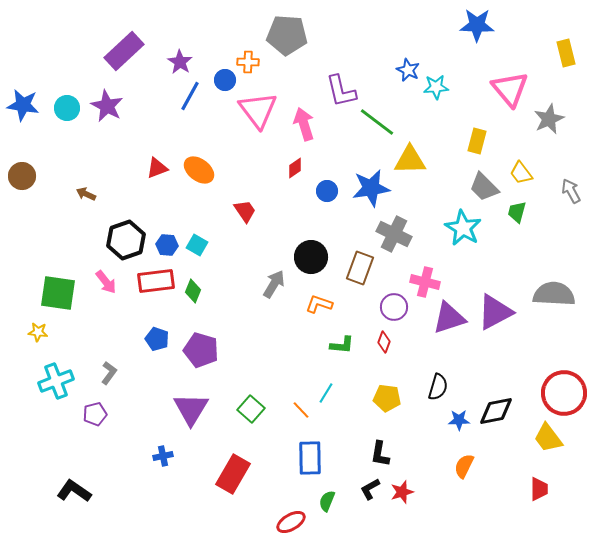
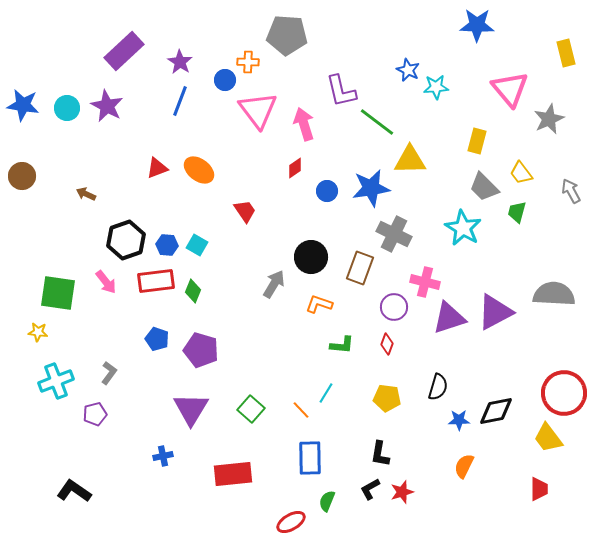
blue line at (190, 96): moved 10 px left, 5 px down; rotated 8 degrees counterclockwise
red diamond at (384, 342): moved 3 px right, 2 px down
red rectangle at (233, 474): rotated 54 degrees clockwise
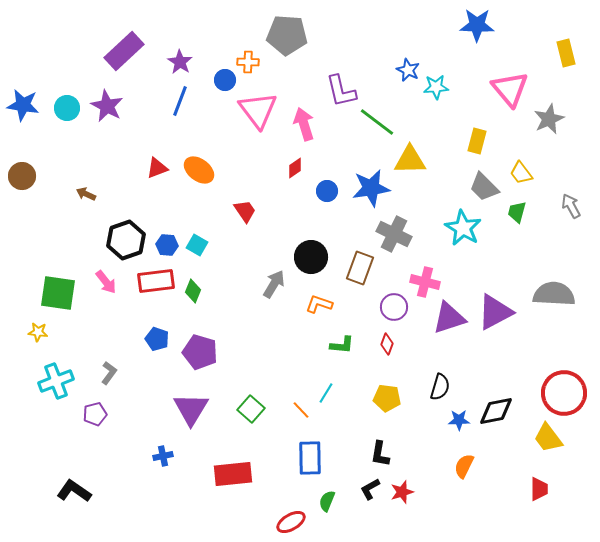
gray arrow at (571, 191): moved 15 px down
purple pentagon at (201, 350): moved 1 px left, 2 px down
black semicircle at (438, 387): moved 2 px right
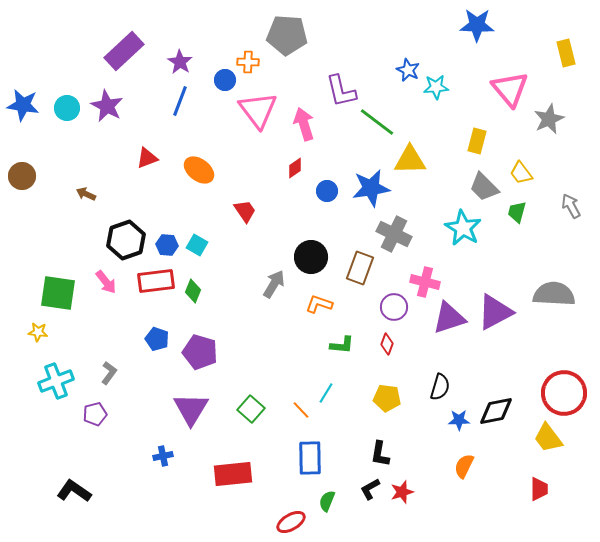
red triangle at (157, 168): moved 10 px left, 10 px up
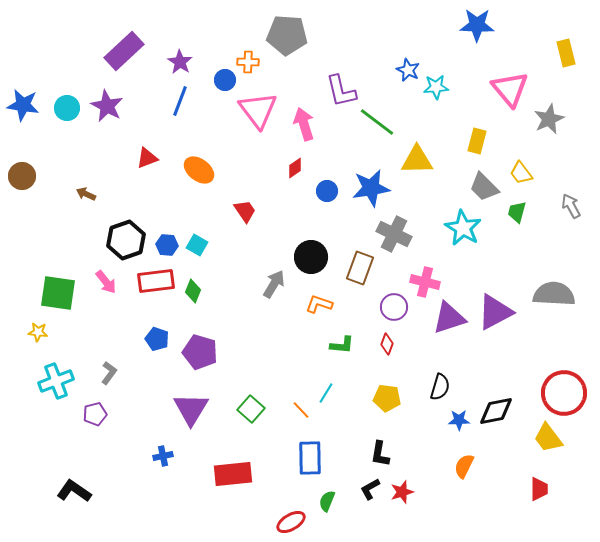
yellow triangle at (410, 160): moved 7 px right
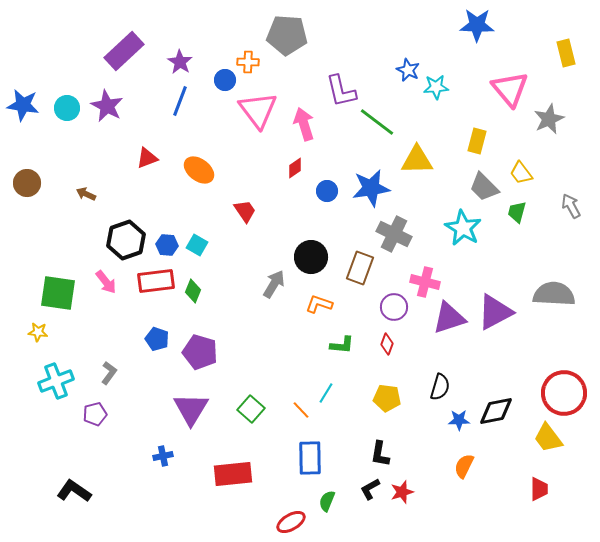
brown circle at (22, 176): moved 5 px right, 7 px down
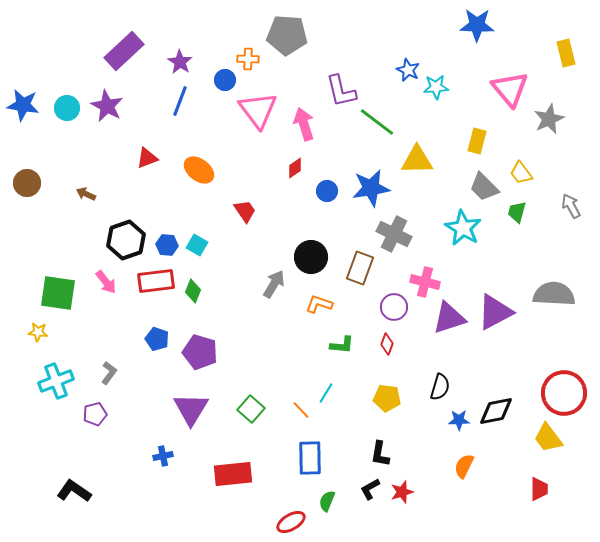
orange cross at (248, 62): moved 3 px up
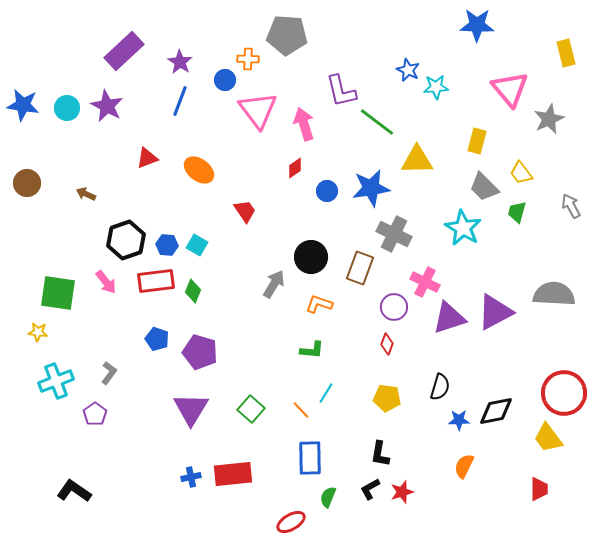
pink cross at (425, 282): rotated 12 degrees clockwise
green L-shape at (342, 345): moved 30 px left, 5 px down
purple pentagon at (95, 414): rotated 20 degrees counterclockwise
blue cross at (163, 456): moved 28 px right, 21 px down
green semicircle at (327, 501): moved 1 px right, 4 px up
